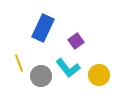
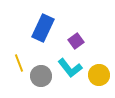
cyan L-shape: moved 2 px right
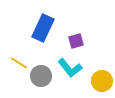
purple square: rotated 21 degrees clockwise
yellow line: rotated 36 degrees counterclockwise
yellow circle: moved 3 px right, 6 px down
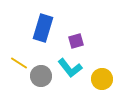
blue rectangle: rotated 8 degrees counterclockwise
yellow circle: moved 2 px up
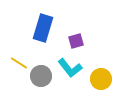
yellow circle: moved 1 px left
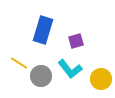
blue rectangle: moved 2 px down
cyan L-shape: moved 1 px down
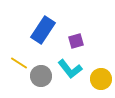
blue rectangle: rotated 16 degrees clockwise
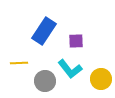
blue rectangle: moved 1 px right, 1 px down
purple square: rotated 14 degrees clockwise
yellow line: rotated 36 degrees counterclockwise
gray circle: moved 4 px right, 5 px down
